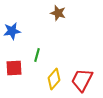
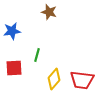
brown star: moved 9 px left, 1 px up
red trapezoid: rotated 110 degrees counterclockwise
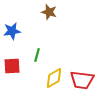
red square: moved 2 px left, 2 px up
yellow diamond: moved 1 px up; rotated 20 degrees clockwise
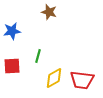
green line: moved 1 px right, 1 px down
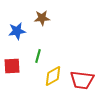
brown star: moved 7 px left, 6 px down; rotated 21 degrees counterclockwise
blue star: moved 5 px right
yellow diamond: moved 1 px left, 2 px up
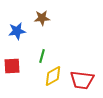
green line: moved 4 px right
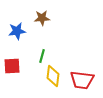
yellow diamond: rotated 55 degrees counterclockwise
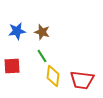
brown star: moved 14 px down; rotated 21 degrees clockwise
green line: rotated 48 degrees counterclockwise
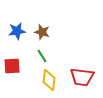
yellow diamond: moved 4 px left, 4 px down
red trapezoid: moved 3 px up
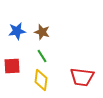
yellow diamond: moved 8 px left
